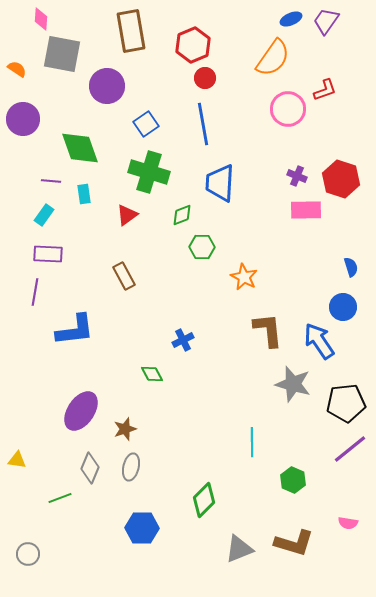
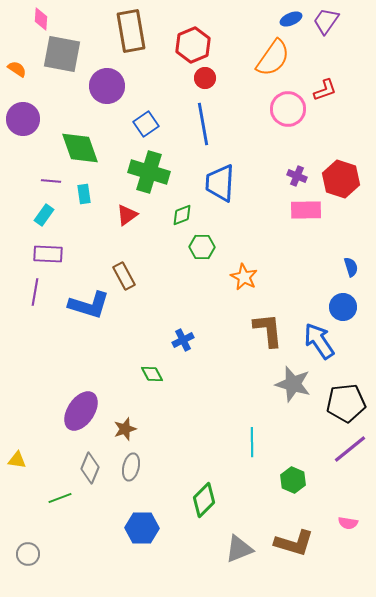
blue L-shape at (75, 330): moved 14 px right, 25 px up; rotated 24 degrees clockwise
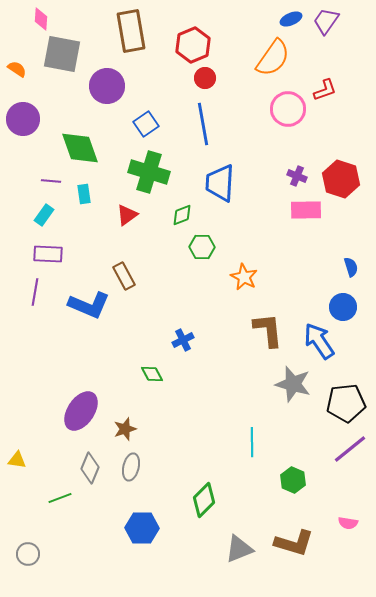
blue L-shape at (89, 305): rotated 6 degrees clockwise
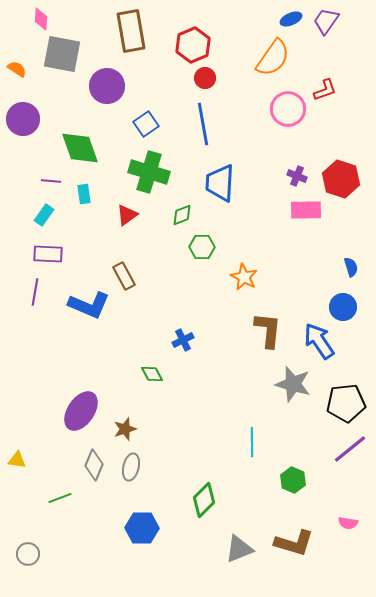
brown L-shape at (268, 330): rotated 12 degrees clockwise
gray diamond at (90, 468): moved 4 px right, 3 px up
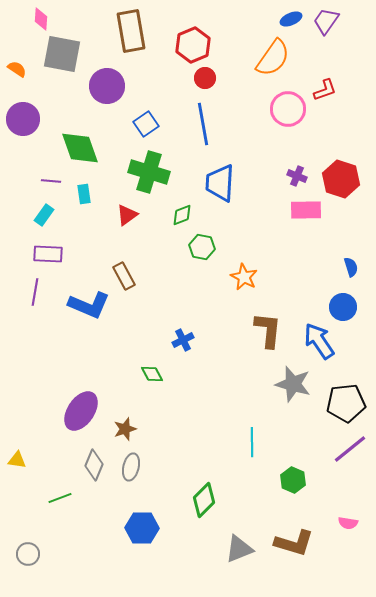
green hexagon at (202, 247): rotated 10 degrees clockwise
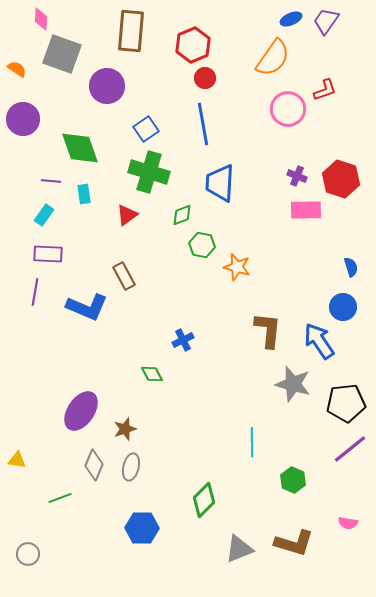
brown rectangle at (131, 31): rotated 15 degrees clockwise
gray square at (62, 54): rotated 9 degrees clockwise
blue square at (146, 124): moved 5 px down
green hexagon at (202, 247): moved 2 px up
orange star at (244, 277): moved 7 px left, 10 px up; rotated 12 degrees counterclockwise
blue L-shape at (89, 305): moved 2 px left, 2 px down
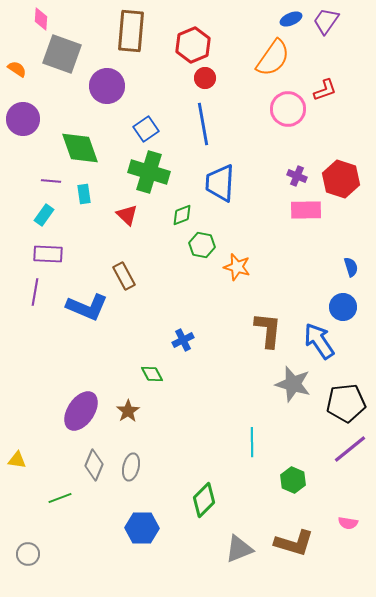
red triangle at (127, 215): rotated 40 degrees counterclockwise
brown star at (125, 429): moved 3 px right, 18 px up; rotated 15 degrees counterclockwise
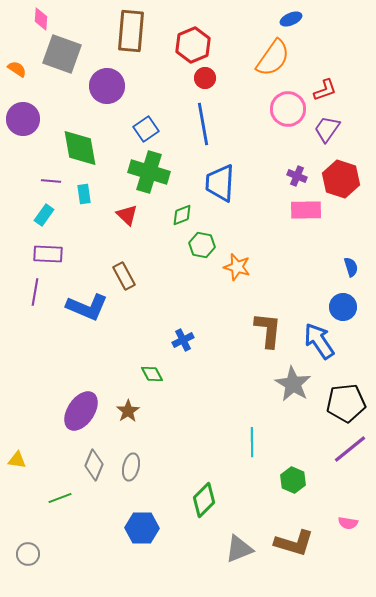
purple trapezoid at (326, 21): moved 1 px right, 108 px down
green diamond at (80, 148): rotated 9 degrees clockwise
gray star at (293, 384): rotated 15 degrees clockwise
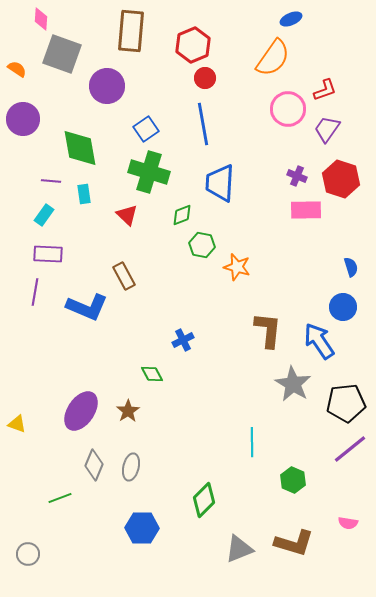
yellow triangle at (17, 460): moved 36 px up; rotated 12 degrees clockwise
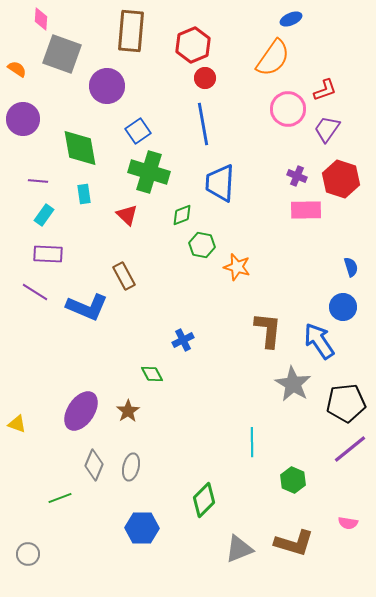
blue square at (146, 129): moved 8 px left, 2 px down
purple line at (51, 181): moved 13 px left
purple line at (35, 292): rotated 68 degrees counterclockwise
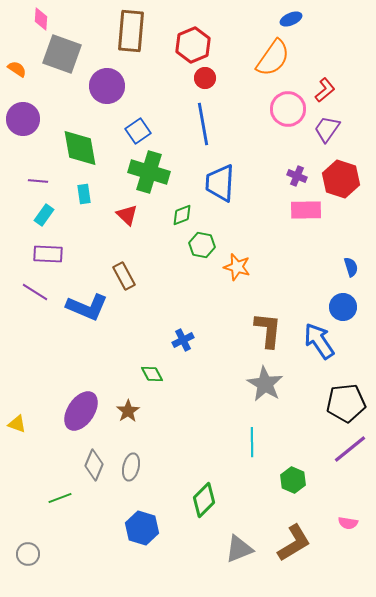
red L-shape at (325, 90): rotated 20 degrees counterclockwise
gray star at (293, 384): moved 28 px left
blue hexagon at (142, 528): rotated 16 degrees clockwise
brown L-shape at (294, 543): rotated 48 degrees counterclockwise
